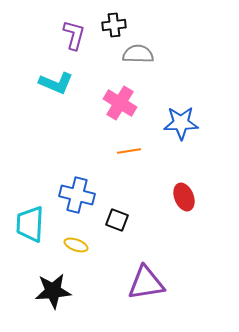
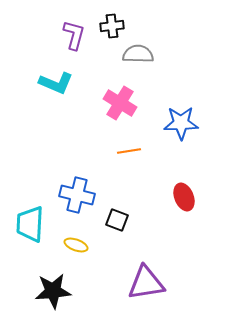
black cross: moved 2 px left, 1 px down
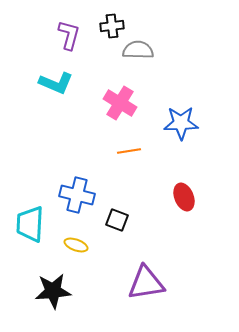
purple L-shape: moved 5 px left
gray semicircle: moved 4 px up
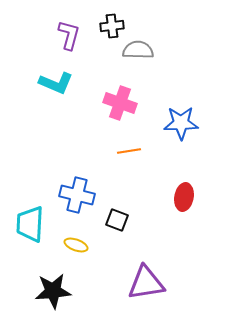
pink cross: rotated 12 degrees counterclockwise
red ellipse: rotated 32 degrees clockwise
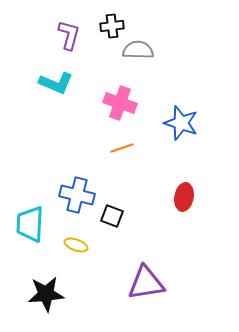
blue star: rotated 20 degrees clockwise
orange line: moved 7 px left, 3 px up; rotated 10 degrees counterclockwise
black square: moved 5 px left, 4 px up
black star: moved 7 px left, 3 px down
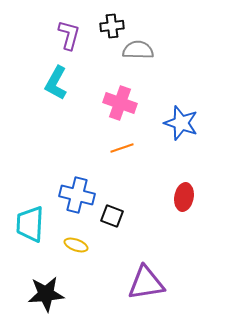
cyan L-shape: rotated 96 degrees clockwise
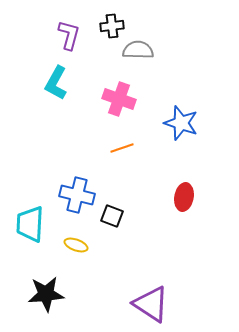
pink cross: moved 1 px left, 4 px up
purple triangle: moved 5 px right, 21 px down; rotated 42 degrees clockwise
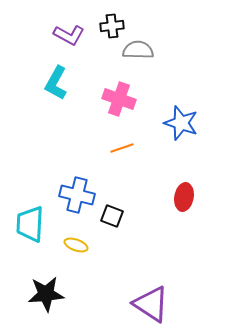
purple L-shape: rotated 104 degrees clockwise
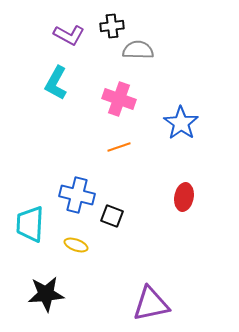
blue star: rotated 16 degrees clockwise
orange line: moved 3 px left, 1 px up
purple triangle: rotated 45 degrees counterclockwise
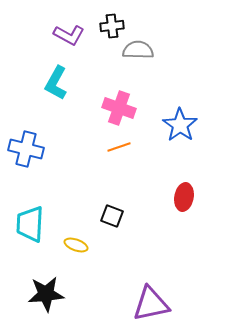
pink cross: moved 9 px down
blue star: moved 1 px left, 2 px down
blue cross: moved 51 px left, 46 px up
